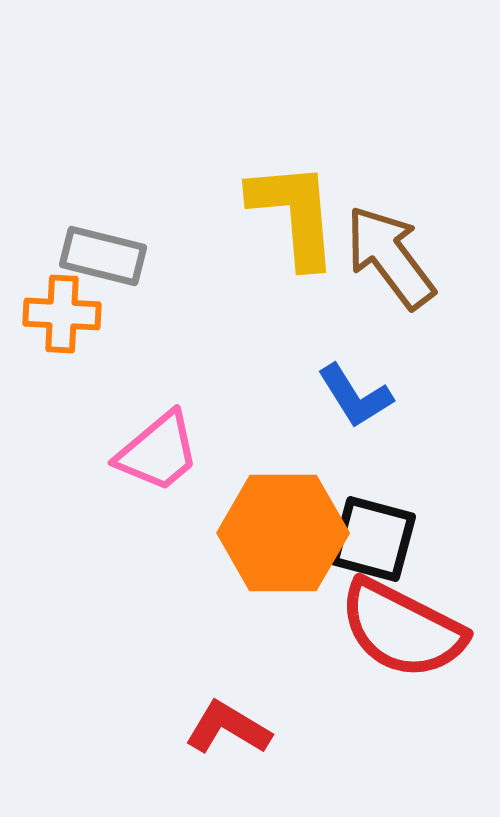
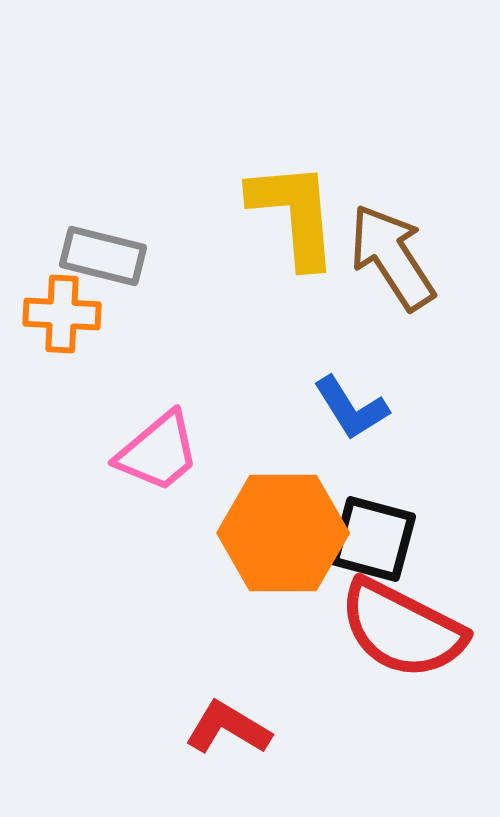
brown arrow: moved 2 px right; rotated 4 degrees clockwise
blue L-shape: moved 4 px left, 12 px down
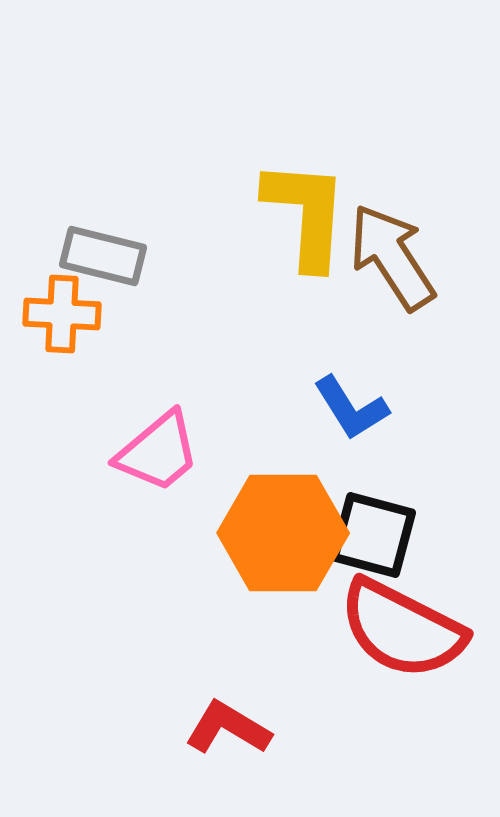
yellow L-shape: moved 12 px right; rotated 9 degrees clockwise
black square: moved 4 px up
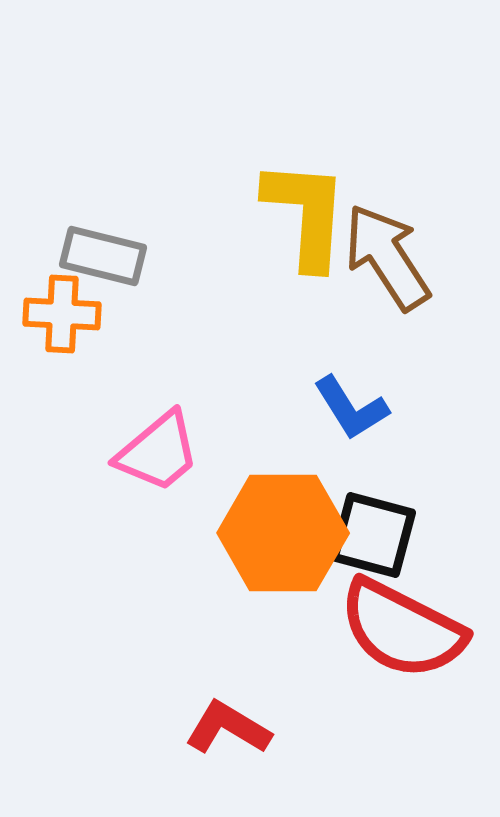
brown arrow: moved 5 px left
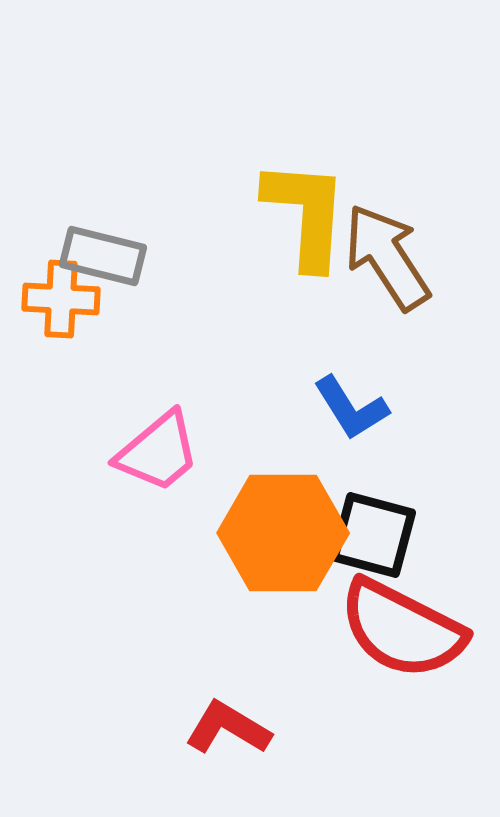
orange cross: moved 1 px left, 15 px up
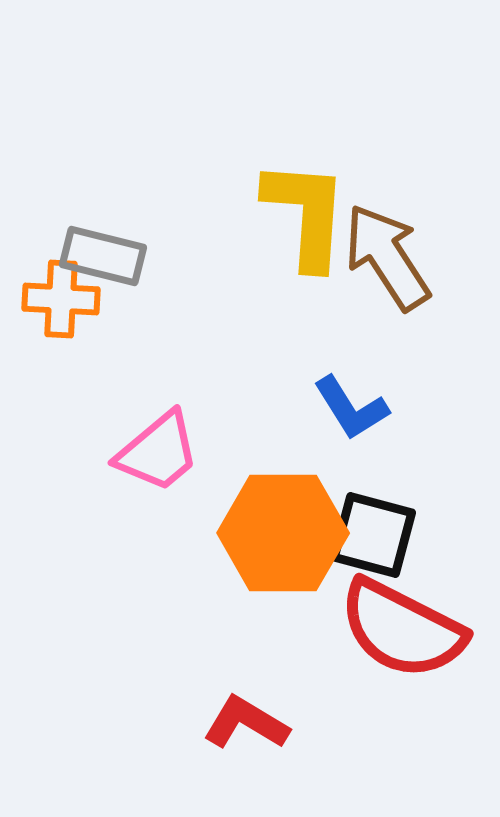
red L-shape: moved 18 px right, 5 px up
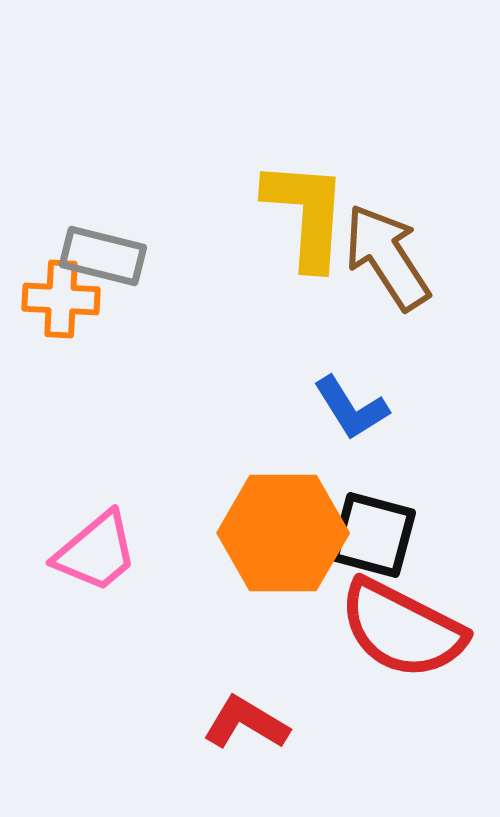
pink trapezoid: moved 62 px left, 100 px down
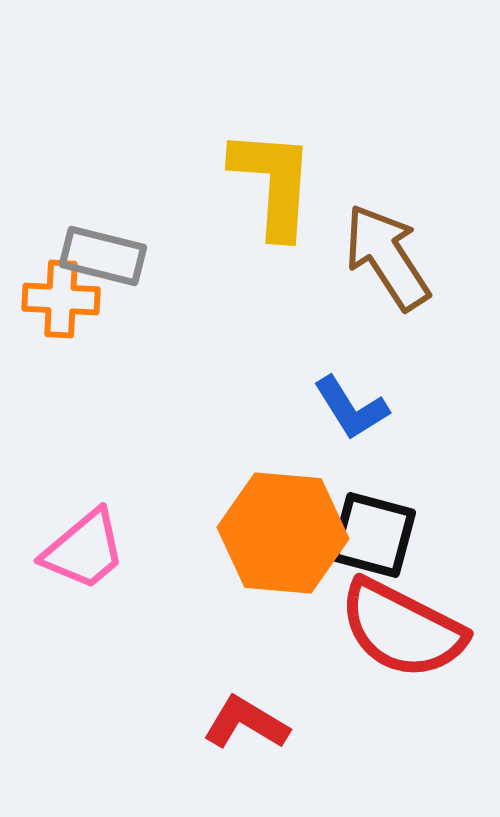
yellow L-shape: moved 33 px left, 31 px up
orange hexagon: rotated 5 degrees clockwise
pink trapezoid: moved 12 px left, 2 px up
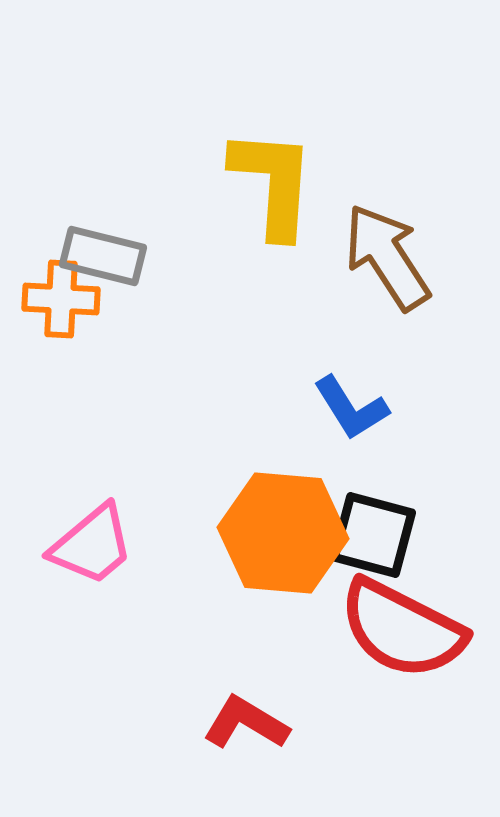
pink trapezoid: moved 8 px right, 5 px up
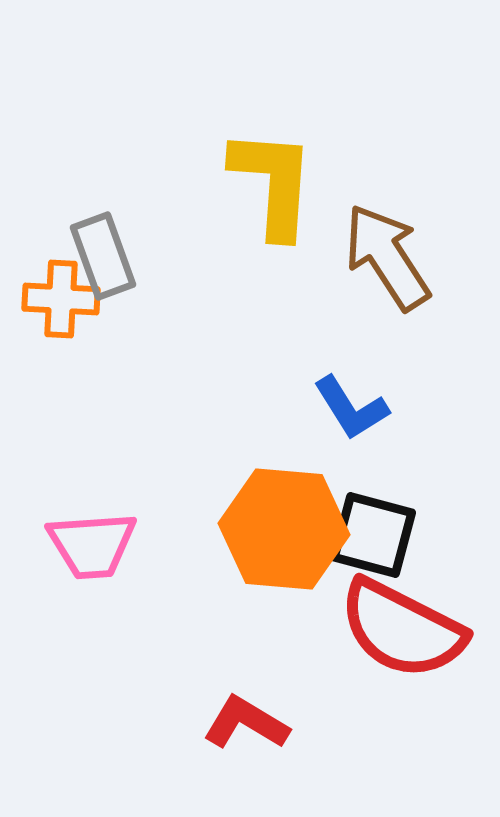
gray rectangle: rotated 56 degrees clockwise
orange hexagon: moved 1 px right, 4 px up
pink trapezoid: rotated 36 degrees clockwise
